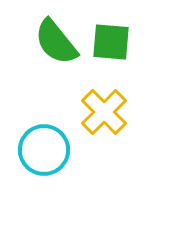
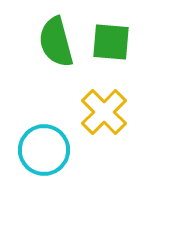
green semicircle: rotated 24 degrees clockwise
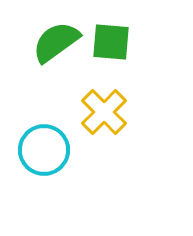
green semicircle: rotated 69 degrees clockwise
